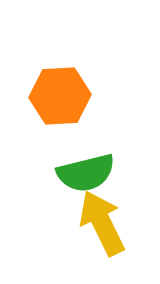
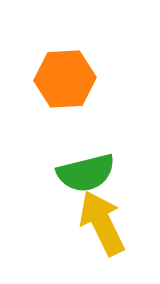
orange hexagon: moved 5 px right, 17 px up
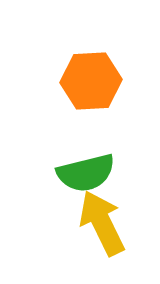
orange hexagon: moved 26 px right, 2 px down
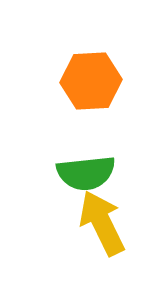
green semicircle: rotated 8 degrees clockwise
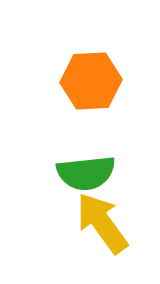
yellow arrow: rotated 10 degrees counterclockwise
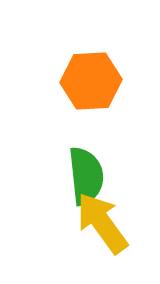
green semicircle: moved 3 px down; rotated 90 degrees counterclockwise
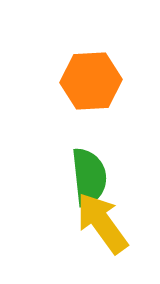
green semicircle: moved 3 px right, 1 px down
